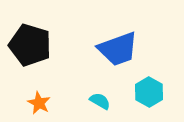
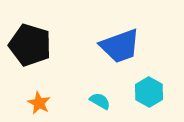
blue trapezoid: moved 2 px right, 3 px up
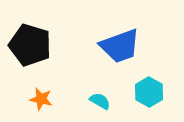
orange star: moved 2 px right, 4 px up; rotated 15 degrees counterclockwise
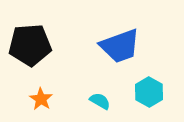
black pentagon: rotated 21 degrees counterclockwise
orange star: rotated 20 degrees clockwise
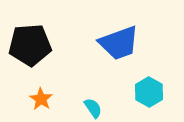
blue trapezoid: moved 1 px left, 3 px up
cyan semicircle: moved 7 px left, 7 px down; rotated 25 degrees clockwise
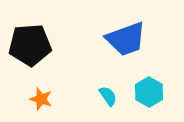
blue trapezoid: moved 7 px right, 4 px up
orange star: rotated 15 degrees counterclockwise
cyan semicircle: moved 15 px right, 12 px up
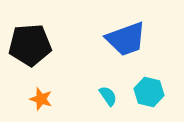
cyan hexagon: rotated 16 degrees counterclockwise
